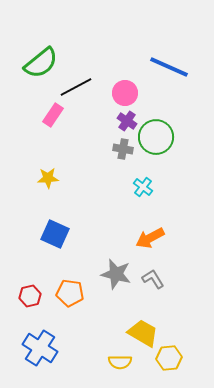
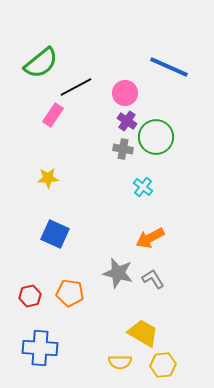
gray star: moved 2 px right, 1 px up
blue cross: rotated 28 degrees counterclockwise
yellow hexagon: moved 6 px left, 7 px down
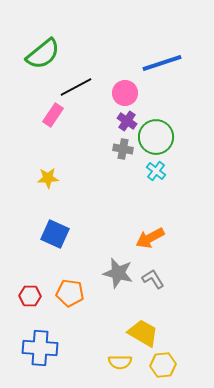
green semicircle: moved 2 px right, 9 px up
blue line: moved 7 px left, 4 px up; rotated 42 degrees counterclockwise
cyan cross: moved 13 px right, 16 px up
red hexagon: rotated 15 degrees clockwise
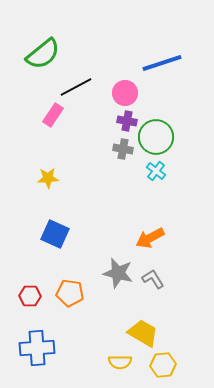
purple cross: rotated 24 degrees counterclockwise
blue cross: moved 3 px left; rotated 8 degrees counterclockwise
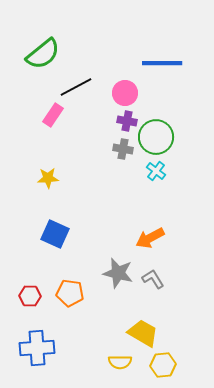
blue line: rotated 18 degrees clockwise
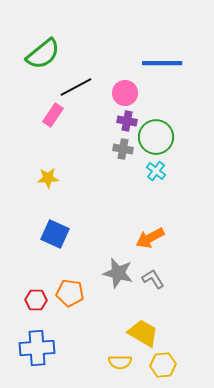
red hexagon: moved 6 px right, 4 px down
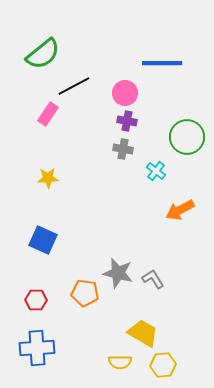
black line: moved 2 px left, 1 px up
pink rectangle: moved 5 px left, 1 px up
green circle: moved 31 px right
blue square: moved 12 px left, 6 px down
orange arrow: moved 30 px right, 28 px up
orange pentagon: moved 15 px right
